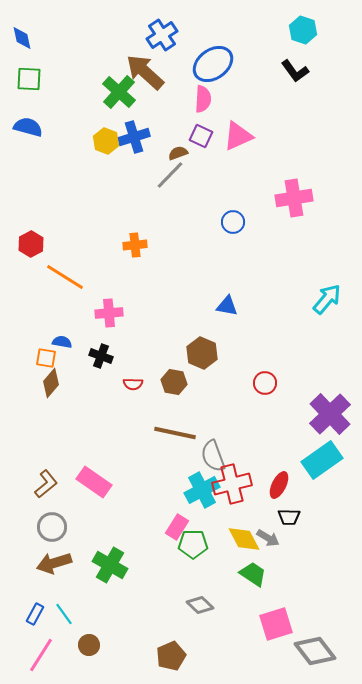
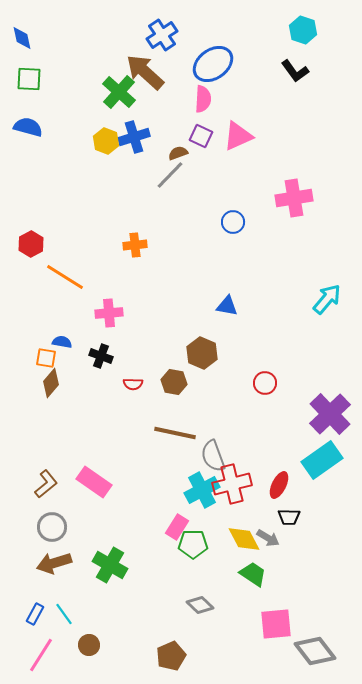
pink square at (276, 624): rotated 12 degrees clockwise
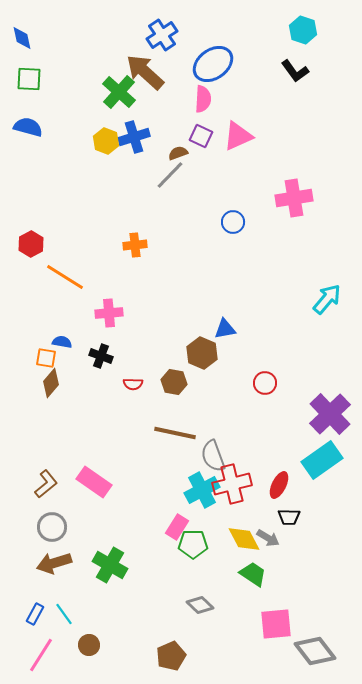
blue triangle at (227, 306): moved 2 px left, 23 px down; rotated 20 degrees counterclockwise
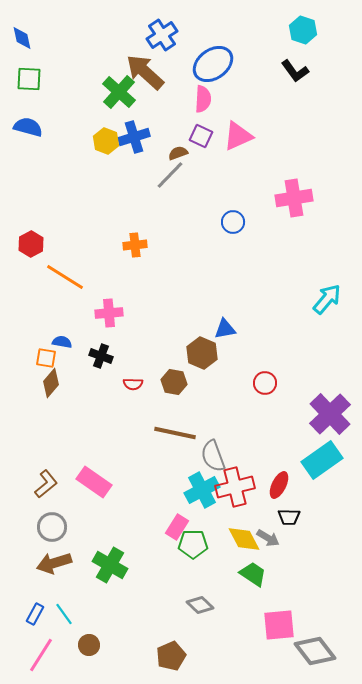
red cross at (232, 484): moved 3 px right, 3 px down
pink square at (276, 624): moved 3 px right, 1 px down
